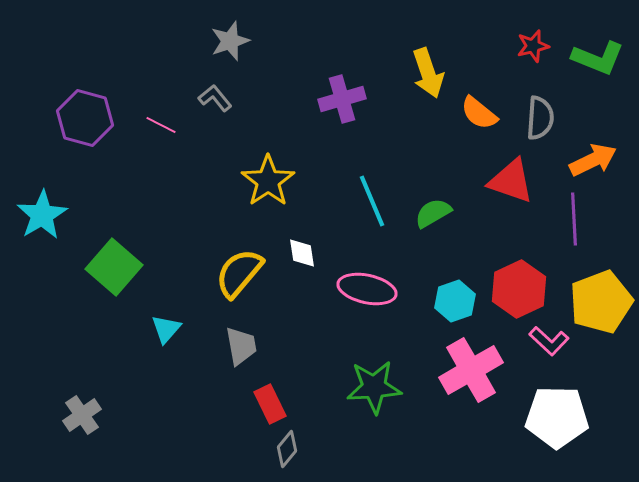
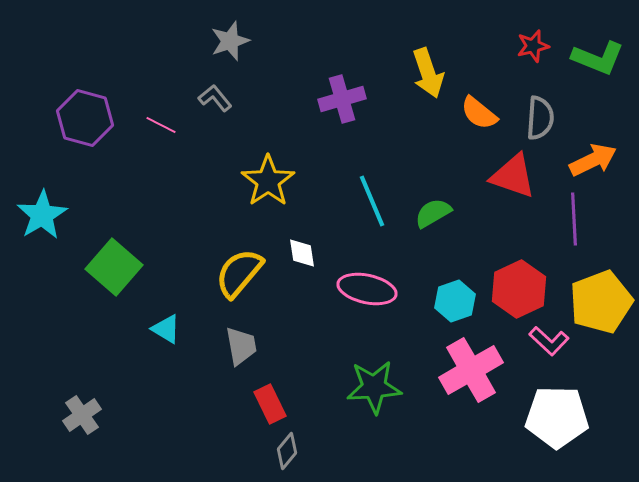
red triangle: moved 2 px right, 5 px up
cyan triangle: rotated 40 degrees counterclockwise
gray diamond: moved 2 px down
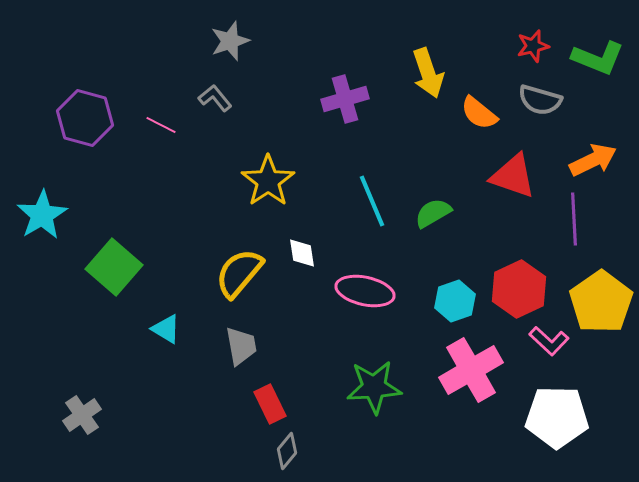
purple cross: moved 3 px right
gray semicircle: moved 18 px up; rotated 102 degrees clockwise
pink ellipse: moved 2 px left, 2 px down
yellow pentagon: rotated 14 degrees counterclockwise
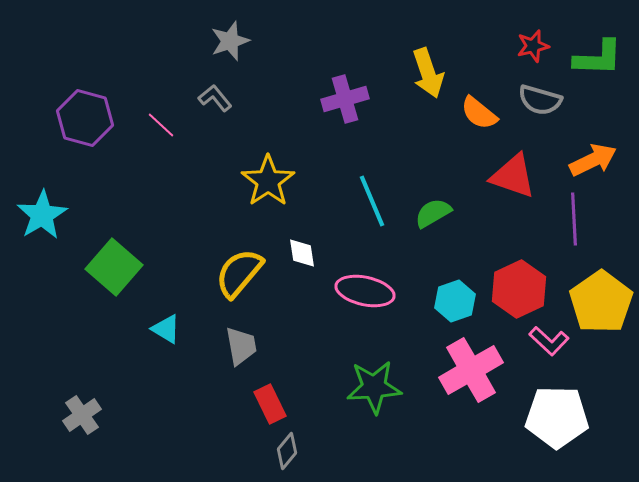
green L-shape: rotated 20 degrees counterclockwise
pink line: rotated 16 degrees clockwise
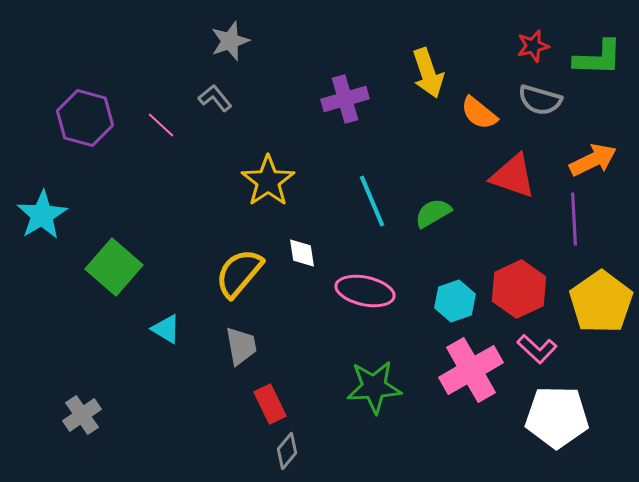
pink L-shape: moved 12 px left, 8 px down
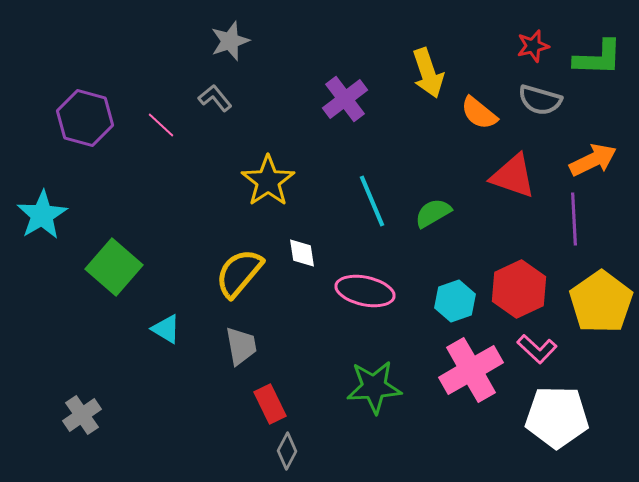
purple cross: rotated 21 degrees counterclockwise
gray diamond: rotated 12 degrees counterclockwise
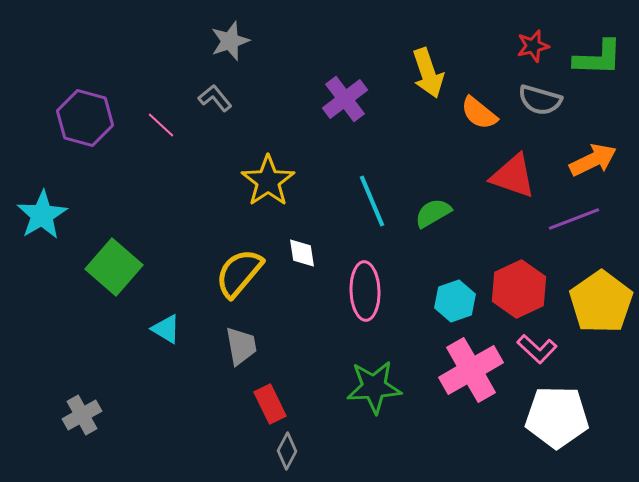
purple line: rotated 72 degrees clockwise
pink ellipse: rotated 76 degrees clockwise
gray cross: rotated 6 degrees clockwise
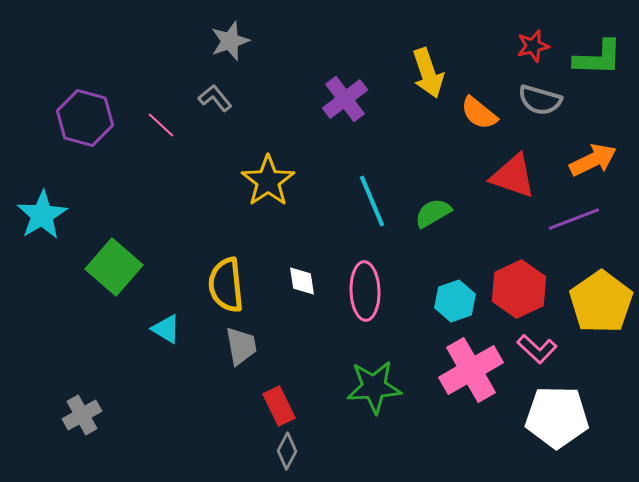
white diamond: moved 28 px down
yellow semicircle: moved 13 px left, 12 px down; rotated 46 degrees counterclockwise
red rectangle: moved 9 px right, 2 px down
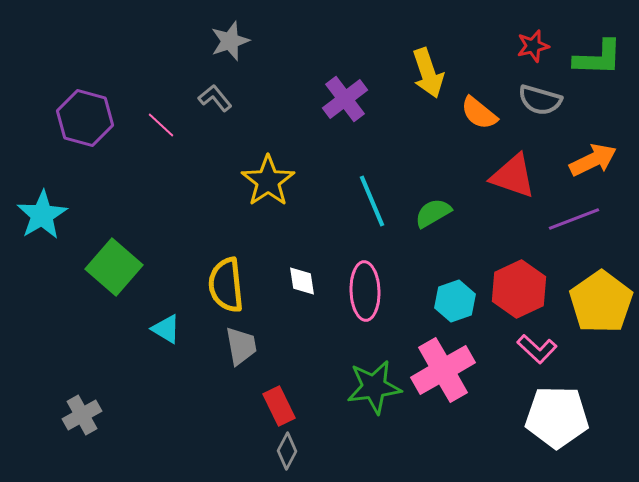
pink cross: moved 28 px left
green star: rotated 4 degrees counterclockwise
